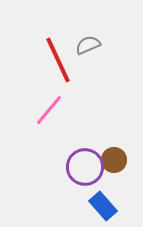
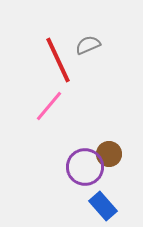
pink line: moved 4 px up
brown circle: moved 5 px left, 6 px up
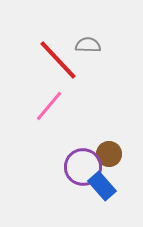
gray semicircle: rotated 25 degrees clockwise
red line: rotated 18 degrees counterclockwise
purple circle: moved 2 px left
blue rectangle: moved 1 px left, 20 px up
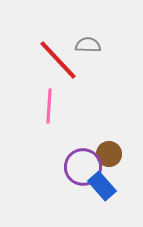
pink line: rotated 36 degrees counterclockwise
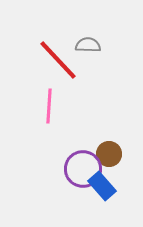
purple circle: moved 2 px down
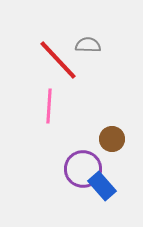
brown circle: moved 3 px right, 15 px up
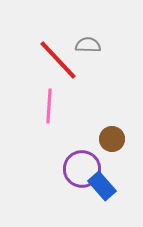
purple circle: moved 1 px left
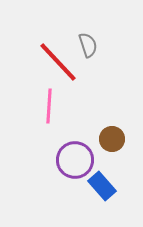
gray semicircle: rotated 70 degrees clockwise
red line: moved 2 px down
purple circle: moved 7 px left, 9 px up
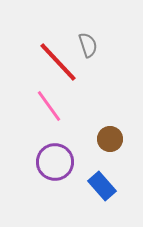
pink line: rotated 40 degrees counterclockwise
brown circle: moved 2 px left
purple circle: moved 20 px left, 2 px down
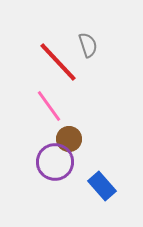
brown circle: moved 41 px left
